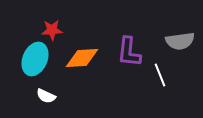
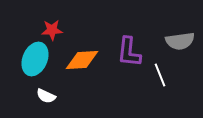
orange diamond: moved 2 px down
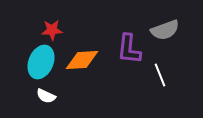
gray semicircle: moved 15 px left, 11 px up; rotated 12 degrees counterclockwise
purple L-shape: moved 3 px up
cyan ellipse: moved 6 px right, 3 px down
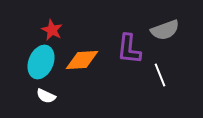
red star: rotated 30 degrees clockwise
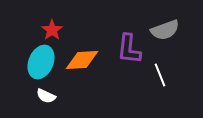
red star: rotated 10 degrees clockwise
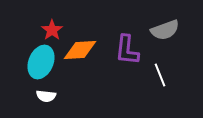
purple L-shape: moved 2 px left, 1 px down
orange diamond: moved 2 px left, 10 px up
white semicircle: rotated 18 degrees counterclockwise
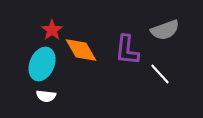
orange diamond: moved 1 px right; rotated 64 degrees clockwise
cyan ellipse: moved 1 px right, 2 px down
white line: moved 1 px up; rotated 20 degrees counterclockwise
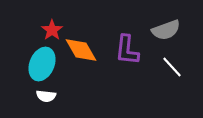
gray semicircle: moved 1 px right
white line: moved 12 px right, 7 px up
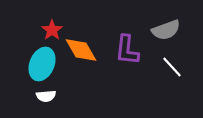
white semicircle: rotated 12 degrees counterclockwise
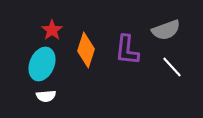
orange diamond: moved 5 px right; rotated 48 degrees clockwise
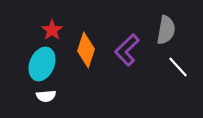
gray semicircle: rotated 60 degrees counterclockwise
purple L-shape: rotated 40 degrees clockwise
white line: moved 6 px right
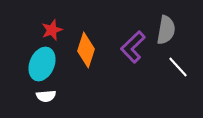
red star: rotated 15 degrees clockwise
purple L-shape: moved 6 px right, 3 px up
